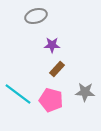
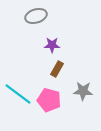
brown rectangle: rotated 14 degrees counterclockwise
gray star: moved 2 px left, 1 px up
pink pentagon: moved 2 px left
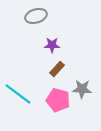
brown rectangle: rotated 14 degrees clockwise
gray star: moved 1 px left, 2 px up
pink pentagon: moved 9 px right
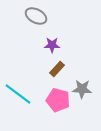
gray ellipse: rotated 45 degrees clockwise
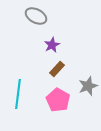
purple star: rotated 28 degrees counterclockwise
gray star: moved 6 px right, 3 px up; rotated 24 degrees counterclockwise
cyan line: rotated 60 degrees clockwise
pink pentagon: rotated 15 degrees clockwise
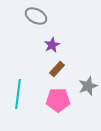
pink pentagon: rotated 30 degrees counterclockwise
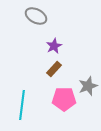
purple star: moved 2 px right, 1 px down
brown rectangle: moved 3 px left
cyan line: moved 4 px right, 11 px down
pink pentagon: moved 6 px right, 1 px up
